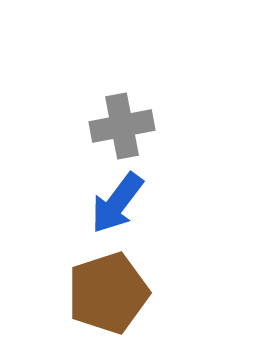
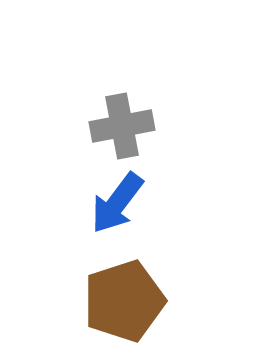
brown pentagon: moved 16 px right, 8 px down
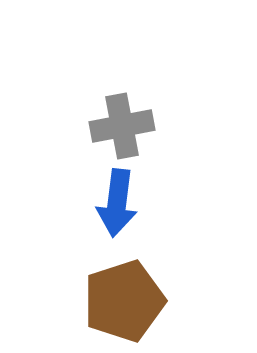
blue arrow: rotated 30 degrees counterclockwise
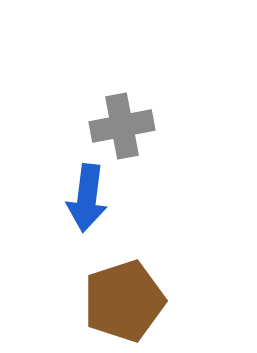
blue arrow: moved 30 px left, 5 px up
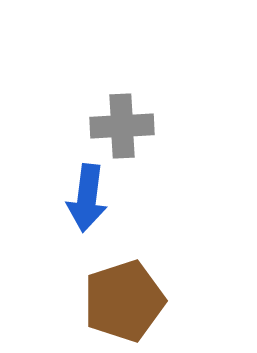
gray cross: rotated 8 degrees clockwise
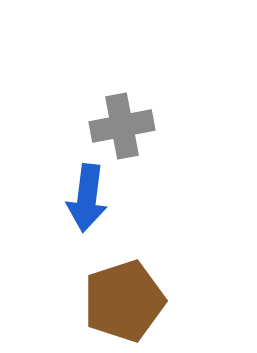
gray cross: rotated 8 degrees counterclockwise
